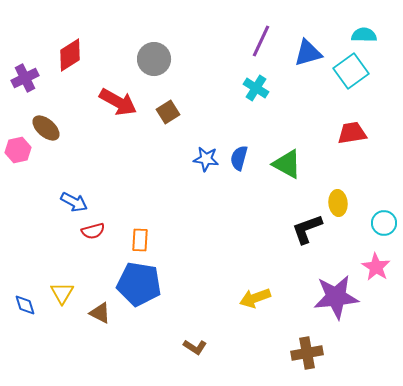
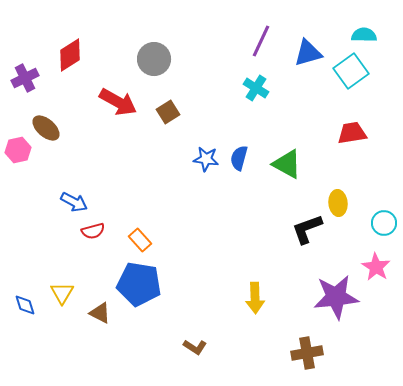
orange rectangle: rotated 45 degrees counterclockwise
yellow arrow: rotated 72 degrees counterclockwise
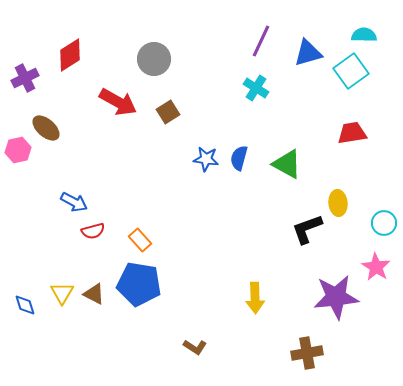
brown triangle: moved 6 px left, 19 px up
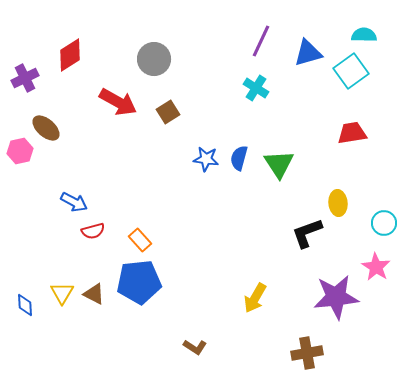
pink hexagon: moved 2 px right, 1 px down
green triangle: moved 8 px left; rotated 28 degrees clockwise
black L-shape: moved 4 px down
blue pentagon: moved 2 px up; rotated 15 degrees counterclockwise
yellow arrow: rotated 32 degrees clockwise
blue diamond: rotated 15 degrees clockwise
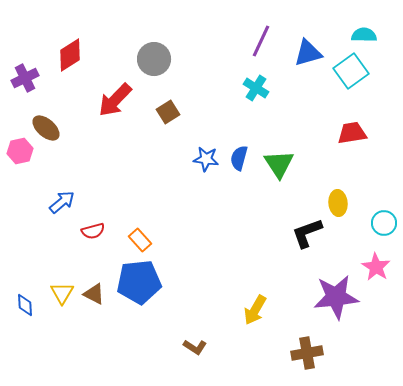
red arrow: moved 3 px left, 2 px up; rotated 105 degrees clockwise
blue arrow: moved 12 px left; rotated 68 degrees counterclockwise
yellow arrow: moved 12 px down
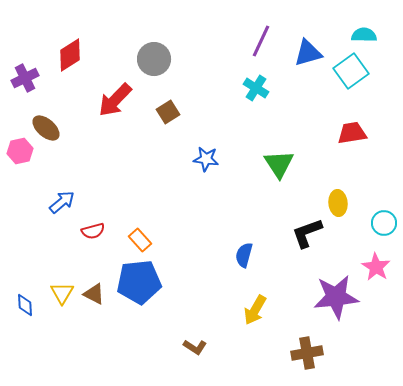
blue semicircle: moved 5 px right, 97 px down
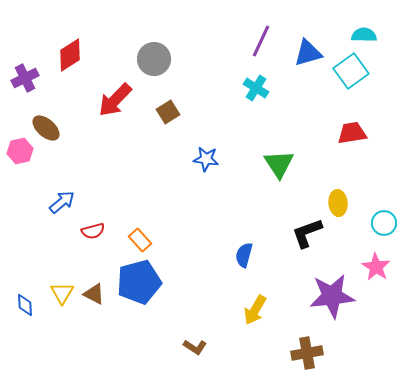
blue pentagon: rotated 9 degrees counterclockwise
purple star: moved 4 px left, 1 px up
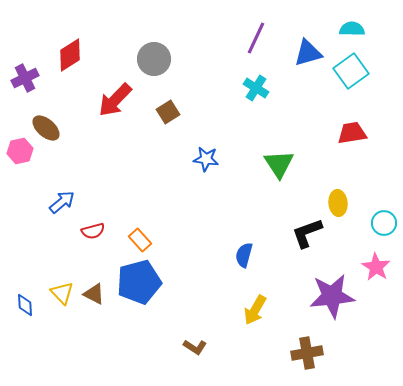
cyan semicircle: moved 12 px left, 6 px up
purple line: moved 5 px left, 3 px up
yellow triangle: rotated 15 degrees counterclockwise
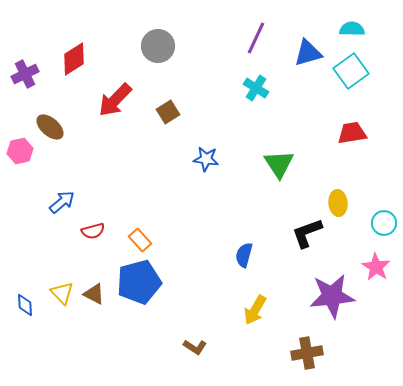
red diamond: moved 4 px right, 4 px down
gray circle: moved 4 px right, 13 px up
purple cross: moved 4 px up
brown ellipse: moved 4 px right, 1 px up
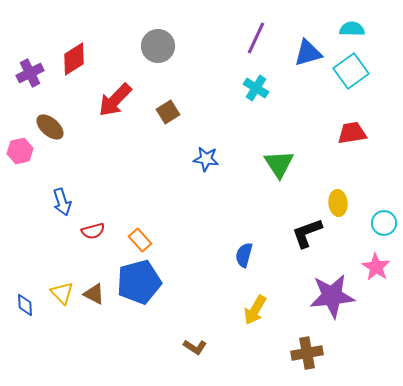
purple cross: moved 5 px right, 1 px up
blue arrow: rotated 112 degrees clockwise
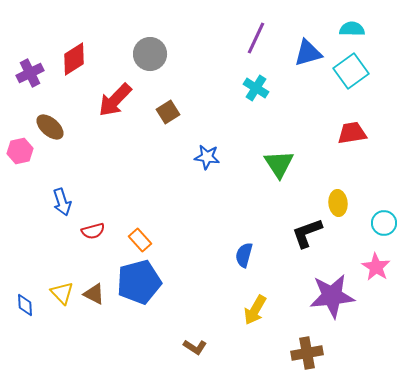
gray circle: moved 8 px left, 8 px down
blue star: moved 1 px right, 2 px up
